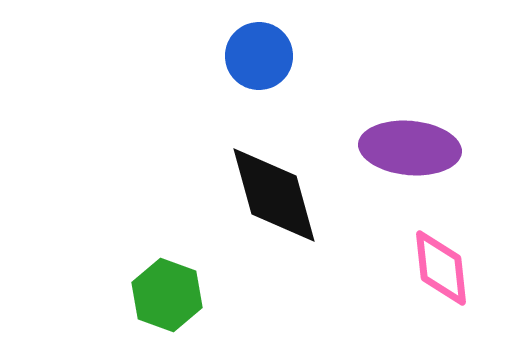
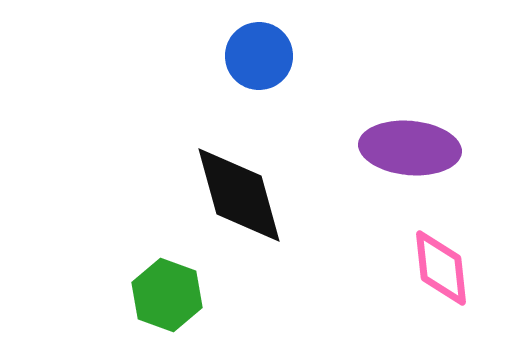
black diamond: moved 35 px left
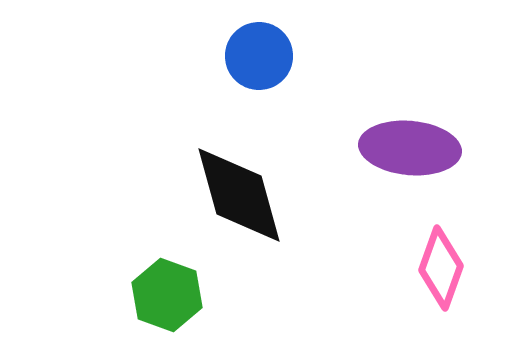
pink diamond: rotated 26 degrees clockwise
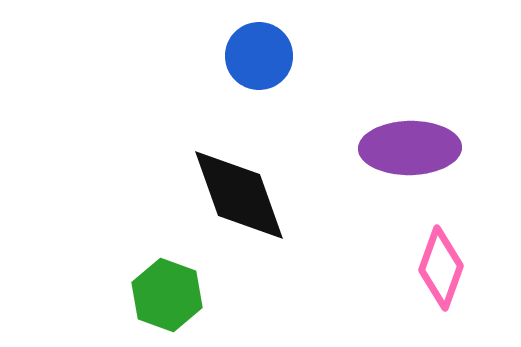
purple ellipse: rotated 6 degrees counterclockwise
black diamond: rotated 4 degrees counterclockwise
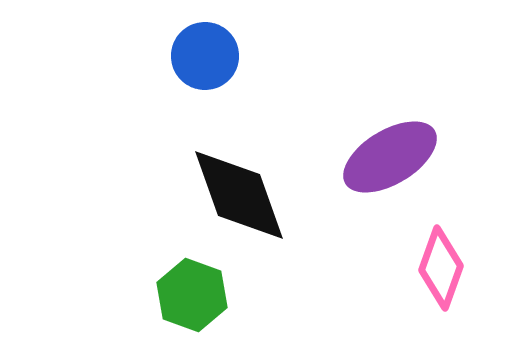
blue circle: moved 54 px left
purple ellipse: moved 20 px left, 9 px down; rotated 30 degrees counterclockwise
green hexagon: moved 25 px right
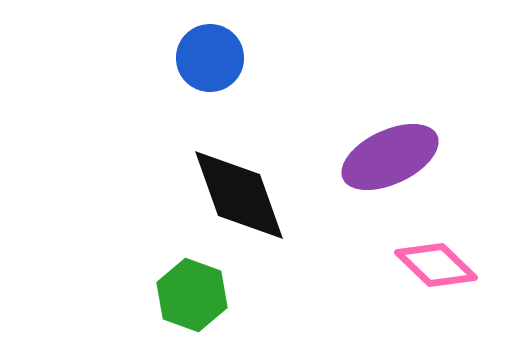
blue circle: moved 5 px right, 2 px down
purple ellipse: rotated 6 degrees clockwise
pink diamond: moved 5 px left, 3 px up; rotated 66 degrees counterclockwise
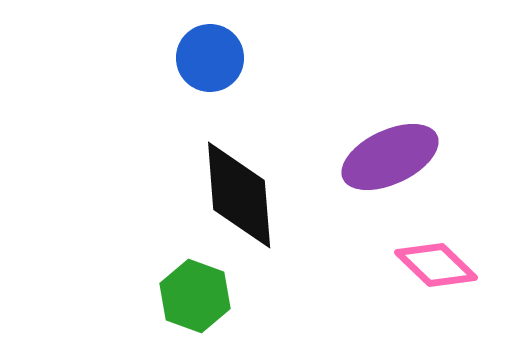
black diamond: rotated 15 degrees clockwise
green hexagon: moved 3 px right, 1 px down
